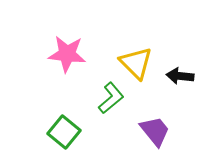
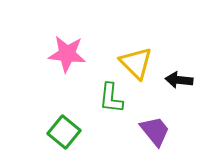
black arrow: moved 1 px left, 4 px down
green L-shape: rotated 136 degrees clockwise
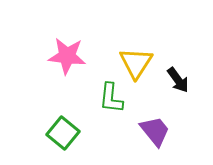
pink star: moved 2 px down
yellow triangle: rotated 18 degrees clockwise
black arrow: moved 1 px left; rotated 132 degrees counterclockwise
green square: moved 1 px left, 1 px down
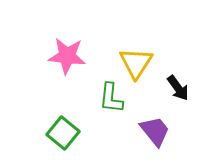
black arrow: moved 8 px down
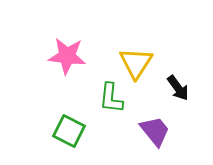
green square: moved 6 px right, 2 px up; rotated 12 degrees counterclockwise
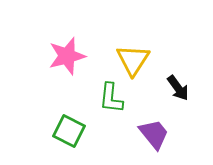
pink star: rotated 21 degrees counterclockwise
yellow triangle: moved 3 px left, 3 px up
purple trapezoid: moved 1 px left, 3 px down
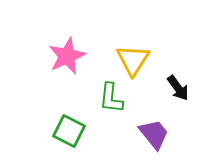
pink star: rotated 9 degrees counterclockwise
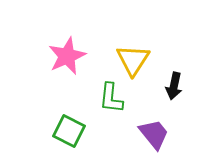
black arrow: moved 4 px left, 2 px up; rotated 48 degrees clockwise
